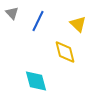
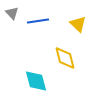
blue line: rotated 55 degrees clockwise
yellow diamond: moved 6 px down
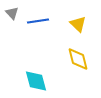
yellow diamond: moved 13 px right, 1 px down
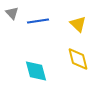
cyan diamond: moved 10 px up
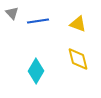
yellow triangle: rotated 24 degrees counterclockwise
cyan diamond: rotated 45 degrees clockwise
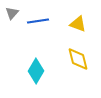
gray triangle: rotated 24 degrees clockwise
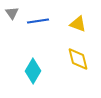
gray triangle: rotated 16 degrees counterclockwise
cyan diamond: moved 3 px left
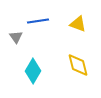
gray triangle: moved 4 px right, 24 px down
yellow diamond: moved 6 px down
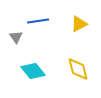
yellow triangle: moved 1 px right; rotated 48 degrees counterclockwise
yellow diamond: moved 4 px down
cyan diamond: rotated 70 degrees counterclockwise
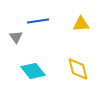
yellow triangle: moved 2 px right; rotated 24 degrees clockwise
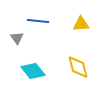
blue line: rotated 15 degrees clockwise
gray triangle: moved 1 px right, 1 px down
yellow diamond: moved 2 px up
